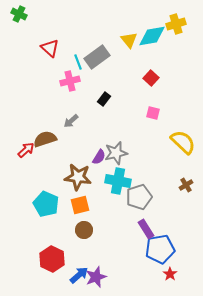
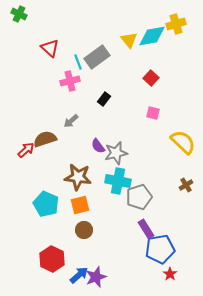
purple semicircle: moved 1 px left, 11 px up; rotated 112 degrees clockwise
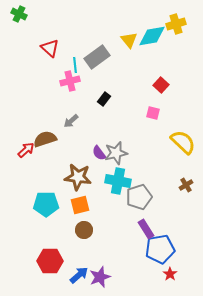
cyan line: moved 3 px left, 3 px down; rotated 14 degrees clockwise
red square: moved 10 px right, 7 px down
purple semicircle: moved 1 px right, 7 px down
cyan pentagon: rotated 25 degrees counterclockwise
red hexagon: moved 2 px left, 2 px down; rotated 25 degrees counterclockwise
purple star: moved 4 px right
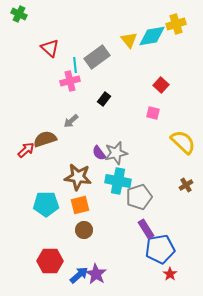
purple star: moved 4 px left, 3 px up; rotated 20 degrees counterclockwise
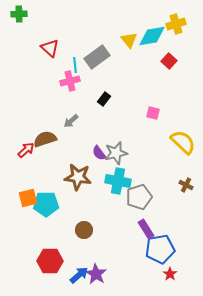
green cross: rotated 28 degrees counterclockwise
red square: moved 8 px right, 24 px up
brown cross: rotated 32 degrees counterclockwise
orange square: moved 52 px left, 7 px up
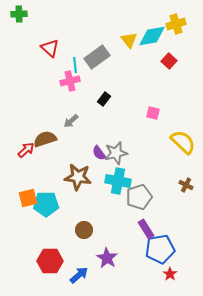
purple star: moved 11 px right, 16 px up
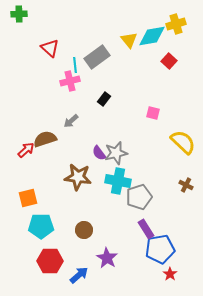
cyan pentagon: moved 5 px left, 22 px down
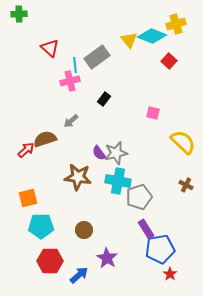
cyan diamond: rotated 32 degrees clockwise
